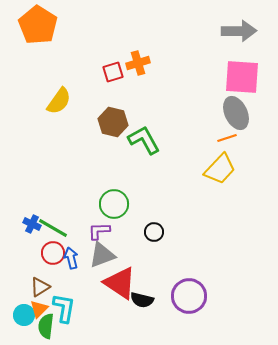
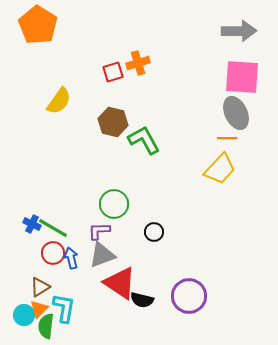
orange line: rotated 18 degrees clockwise
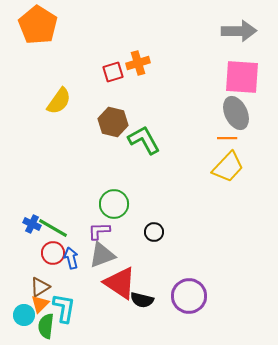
yellow trapezoid: moved 8 px right, 2 px up
orange triangle: moved 1 px right, 5 px up
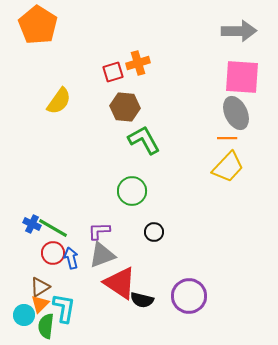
brown hexagon: moved 12 px right, 15 px up; rotated 8 degrees counterclockwise
green circle: moved 18 px right, 13 px up
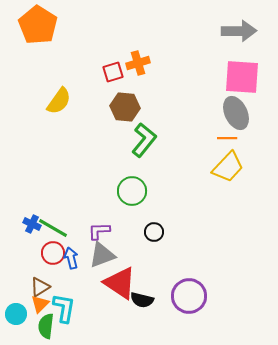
green L-shape: rotated 68 degrees clockwise
cyan circle: moved 8 px left, 1 px up
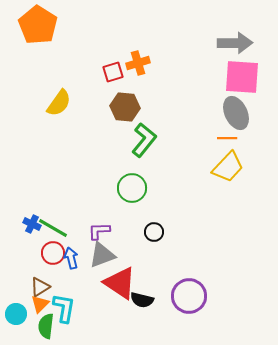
gray arrow: moved 4 px left, 12 px down
yellow semicircle: moved 2 px down
green circle: moved 3 px up
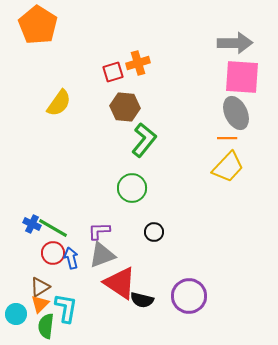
cyan L-shape: moved 2 px right
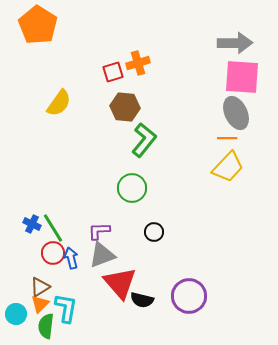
green line: rotated 28 degrees clockwise
red triangle: rotated 15 degrees clockwise
